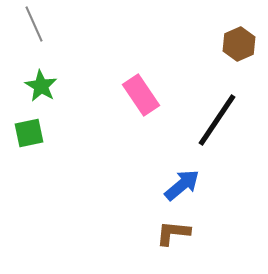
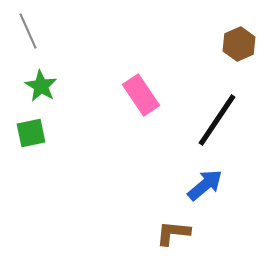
gray line: moved 6 px left, 7 px down
green square: moved 2 px right
blue arrow: moved 23 px right
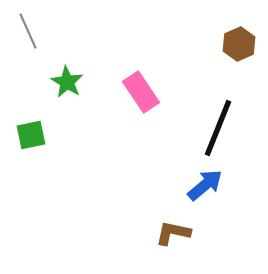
green star: moved 26 px right, 4 px up
pink rectangle: moved 3 px up
black line: moved 1 px right, 8 px down; rotated 12 degrees counterclockwise
green square: moved 2 px down
brown L-shape: rotated 6 degrees clockwise
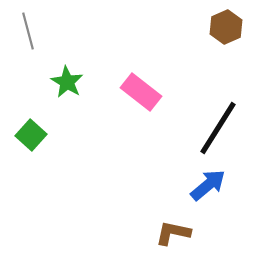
gray line: rotated 9 degrees clockwise
brown hexagon: moved 13 px left, 17 px up
pink rectangle: rotated 18 degrees counterclockwise
black line: rotated 10 degrees clockwise
green square: rotated 36 degrees counterclockwise
blue arrow: moved 3 px right
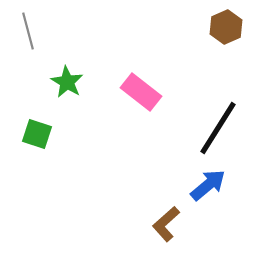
green square: moved 6 px right, 1 px up; rotated 24 degrees counterclockwise
brown L-shape: moved 7 px left, 9 px up; rotated 54 degrees counterclockwise
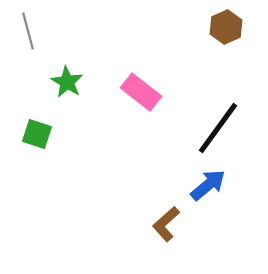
black line: rotated 4 degrees clockwise
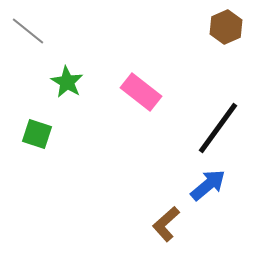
gray line: rotated 36 degrees counterclockwise
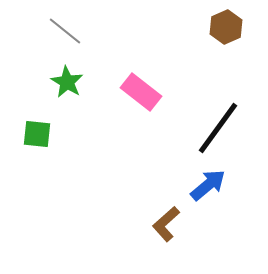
gray line: moved 37 px right
green square: rotated 12 degrees counterclockwise
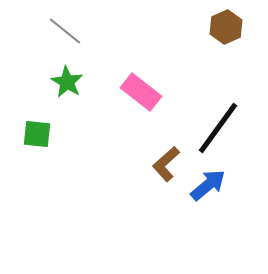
brown L-shape: moved 60 px up
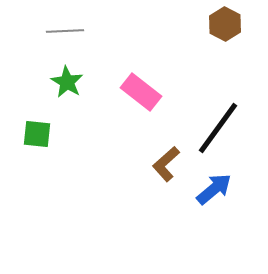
brown hexagon: moved 1 px left, 3 px up; rotated 8 degrees counterclockwise
gray line: rotated 42 degrees counterclockwise
blue arrow: moved 6 px right, 4 px down
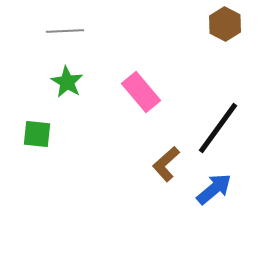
pink rectangle: rotated 12 degrees clockwise
